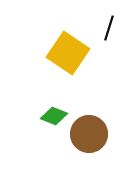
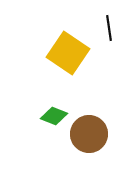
black line: rotated 25 degrees counterclockwise
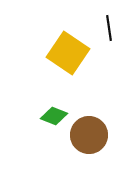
brown circle: moved 1 px down
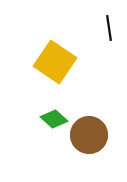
yellow square: moved 13 px left, 9 px down
green diamond: moved 3 px down; rotated 20 degrees clockwise
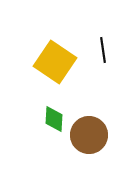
black line: moved 6 px left, 22 px down
green diamond: rotated 52 degrees clockwise
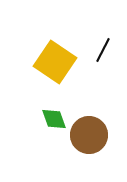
black line: rotated 35 degrees clockwise
green diamond: rotated 24 degrees counterclockwise
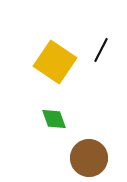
black line: moved 2 px left
brown circle: moved 23 px down
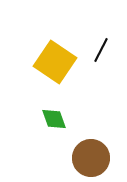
brown circle: moved 2 px right
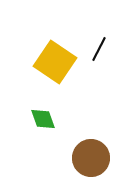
black line: moved 2 px left, 1 px up
green diamond: moved 11 px left
